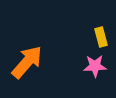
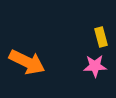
orange arrow: rotated 75 degrees clockwise
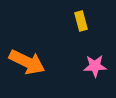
yellow rectangle: moved 20 px left, 16 px up
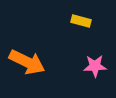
yellow rectangle: rotated 60 degrees counterclockwise
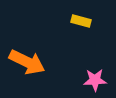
pink star: moved 14 px down
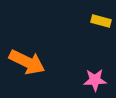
yellow rectangle: moved 20 px right
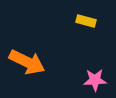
yellow rectangle: moved 15 px left
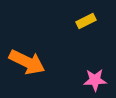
yellow rectangle: rotated 42 degrees counterclockwise
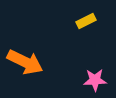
orange arrow: moved 2 px left
